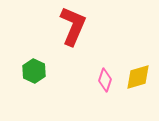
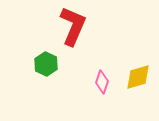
green hexagon: moved 12 px right, 7 px up
pink diamond: moved 3 px left, 2 px down
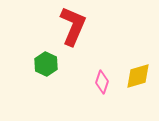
yellow diamond: moved 1 px up
